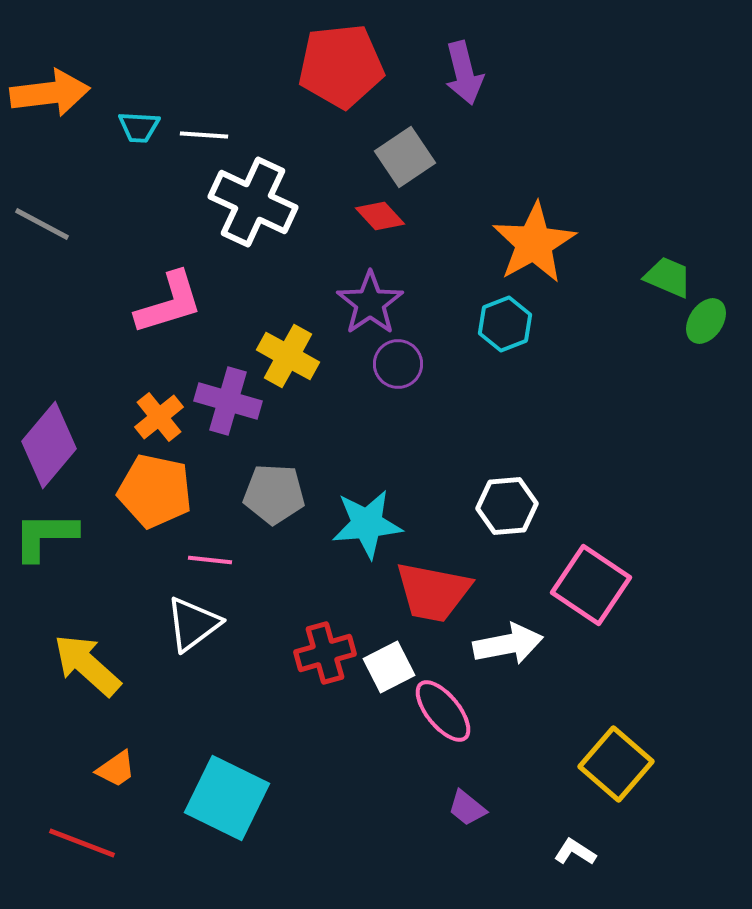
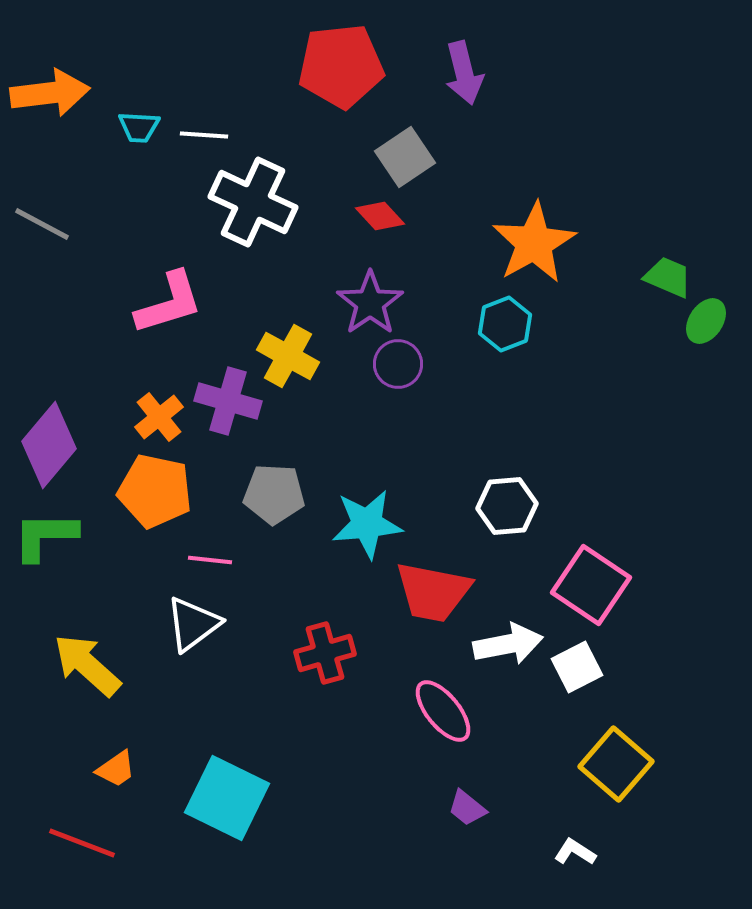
white square: moved 188 px right
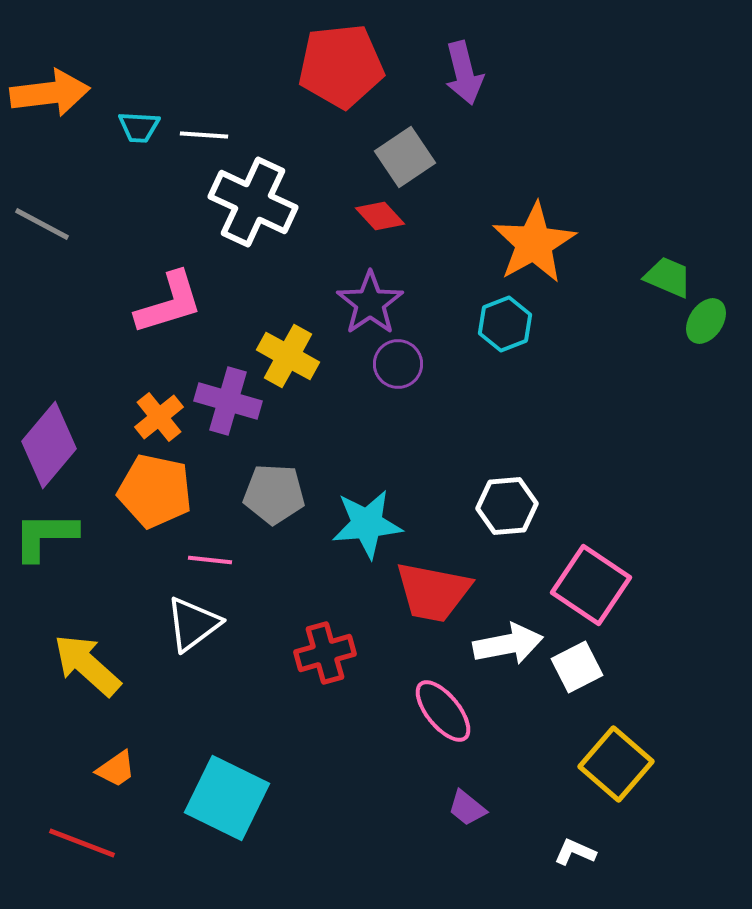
white L-shape: rotated 9 degrees counterclockwise
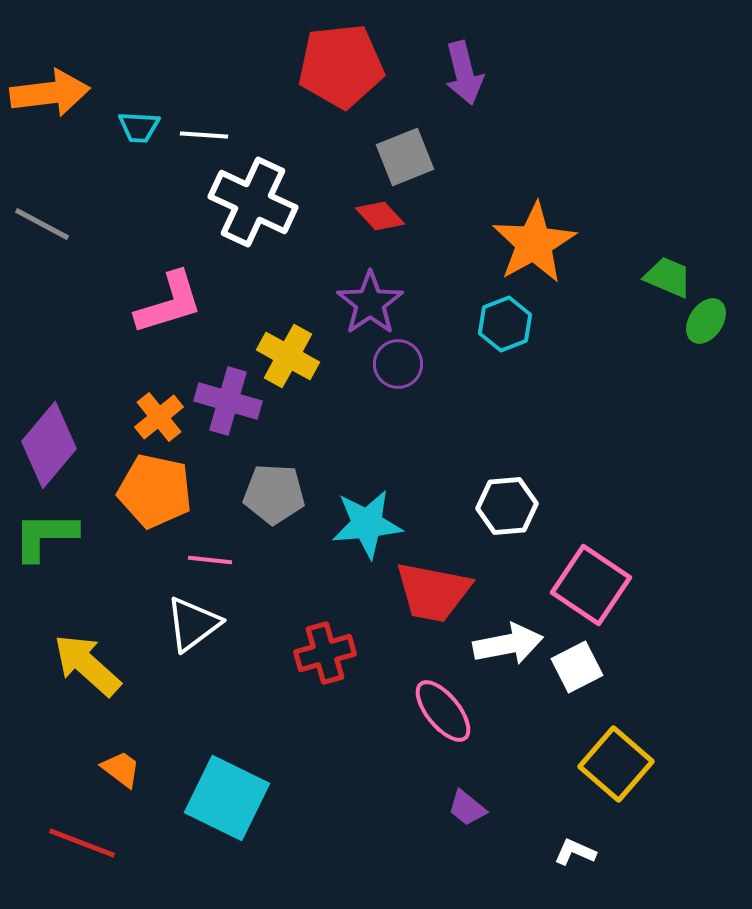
gray square: rotated 12 degrees clockwise
orange trapezoid: moved 5 px right; rotated 108 degrees counterclockwise
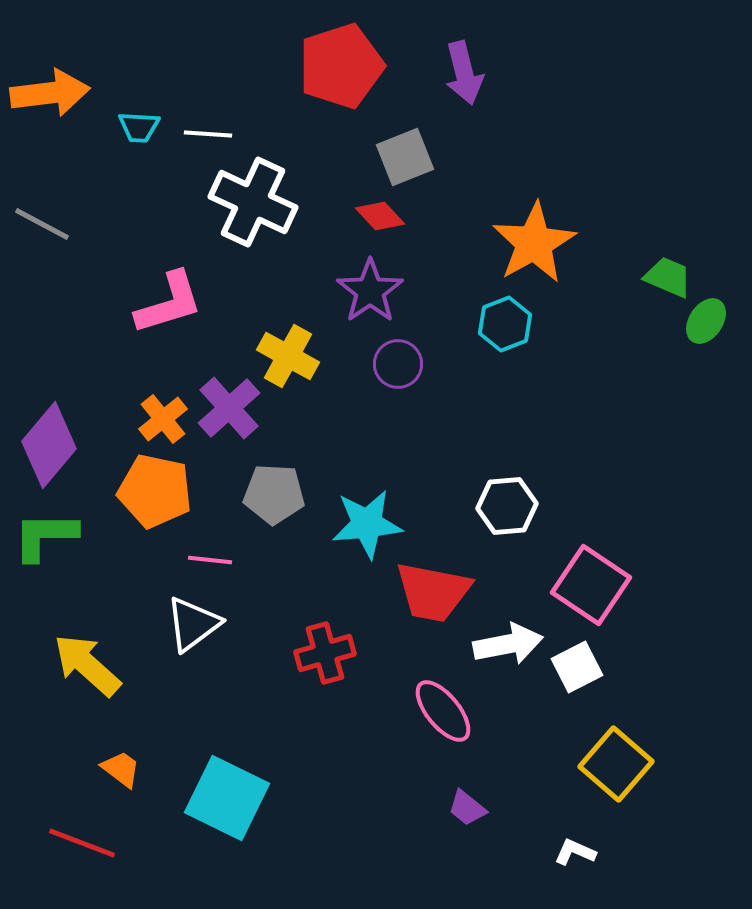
red pentagon: rotated 12 degrees counterclockwise
white line: moved 4 px right, 1 px up
purple star: moved 12 px up
purple cross: moved 1 px right, 7 px down; rotated 32 degrees clockwise
orange cross: moved 4 px right, 2 px down
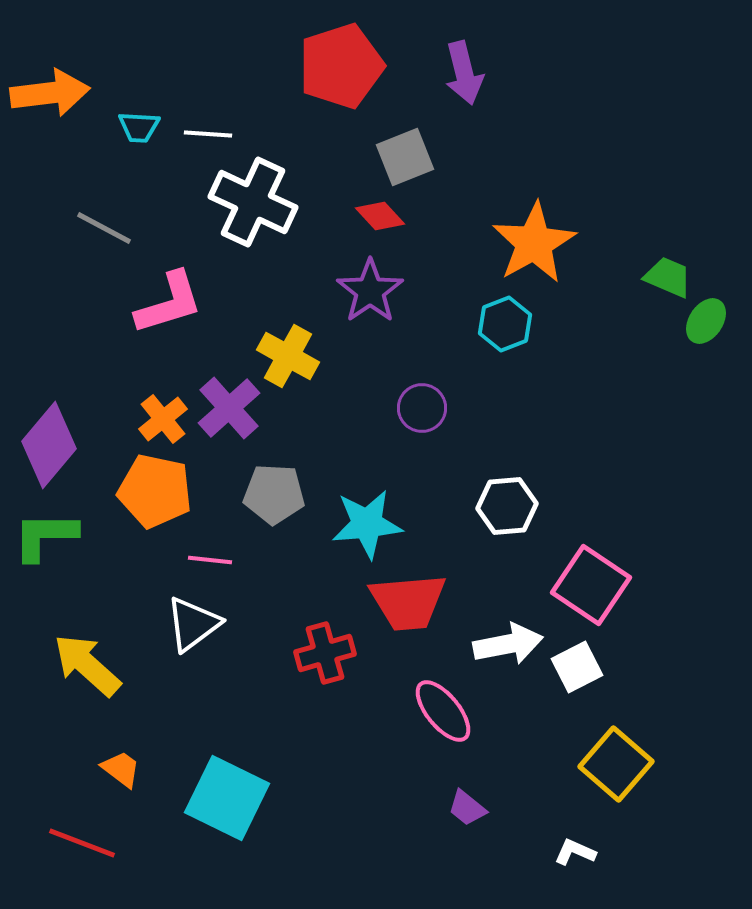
gray line: moved 62 px right, 4 px down
purple circle: moved 24 px right, 44 px down
red trapezoid: moved 25 px left, 10 px down; rotated 16 degrees counterclockwise
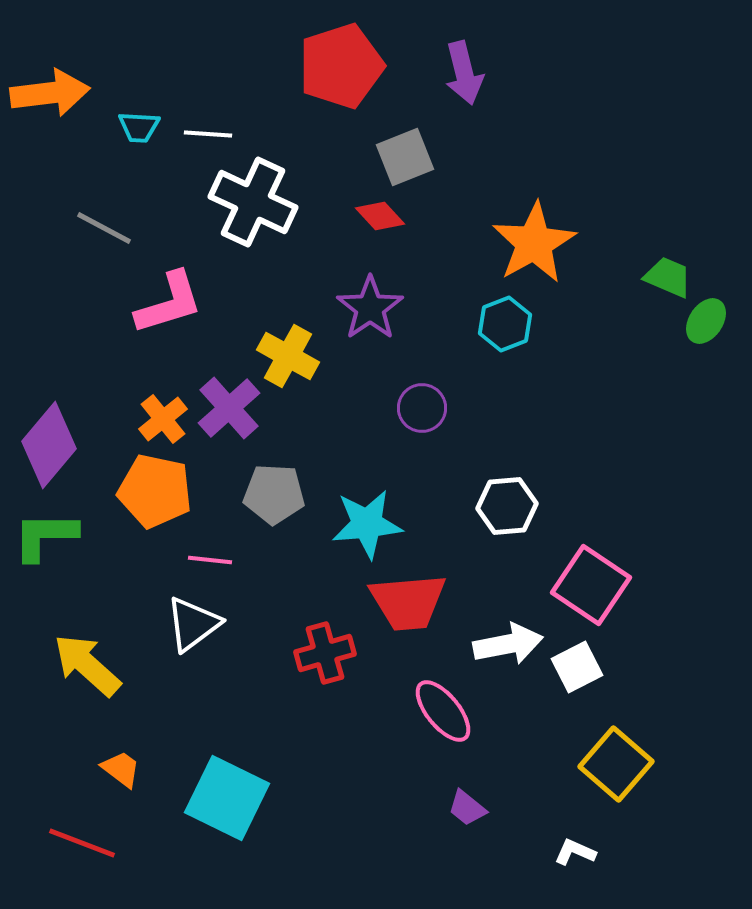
purple star: moved 17 px down
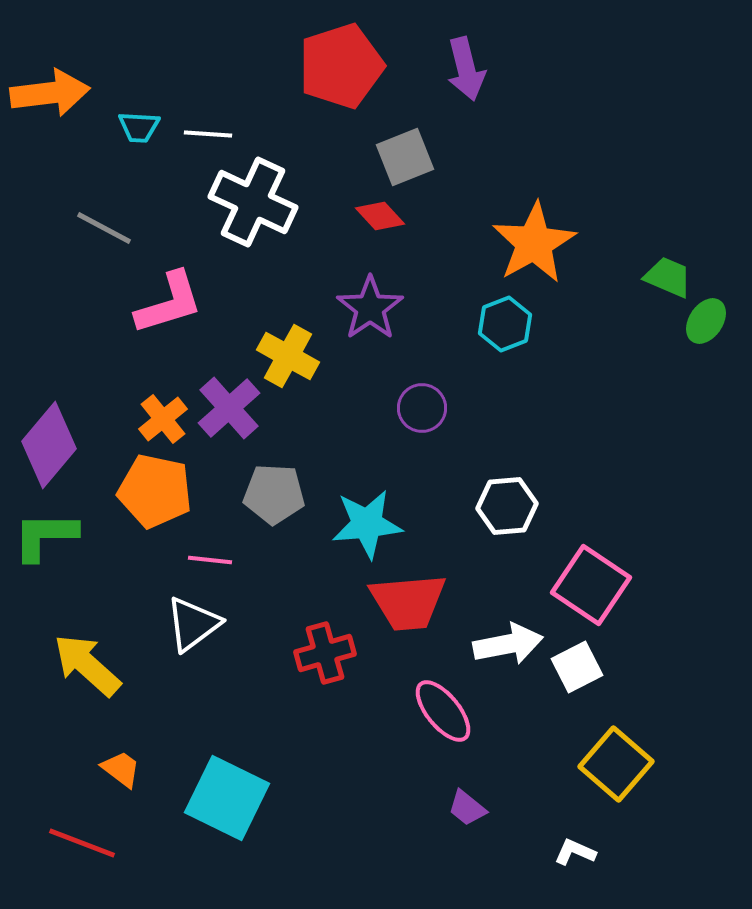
purple arrow: moved 2 px right, 4 px up
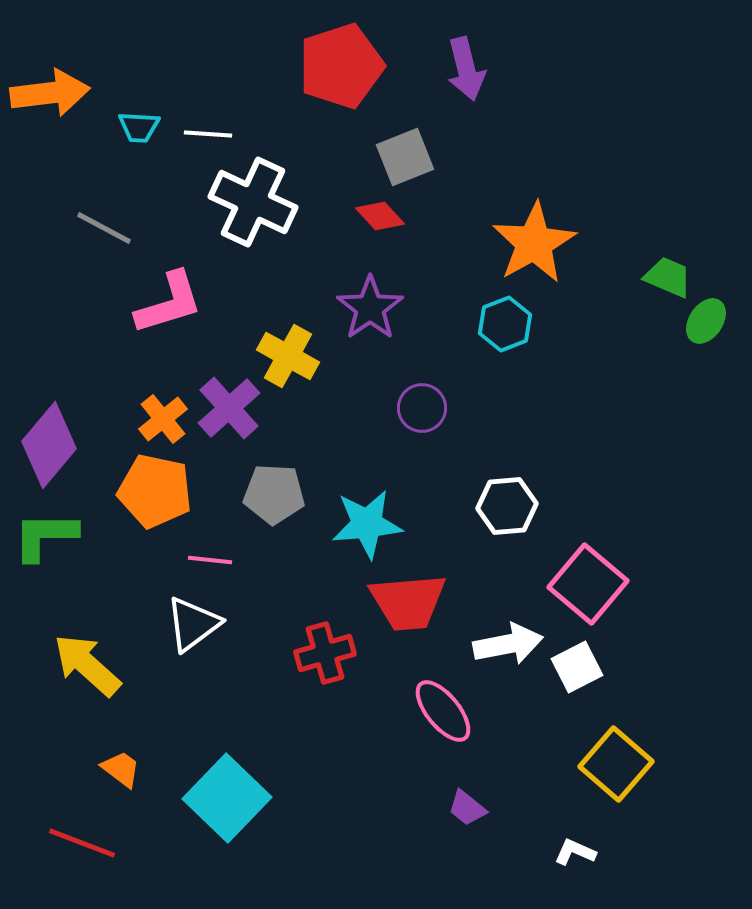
pink square: moved 3 px left, 1 px up; rotated 6 degrees clockwise
cyan square: rotated 18 degrees clockwise
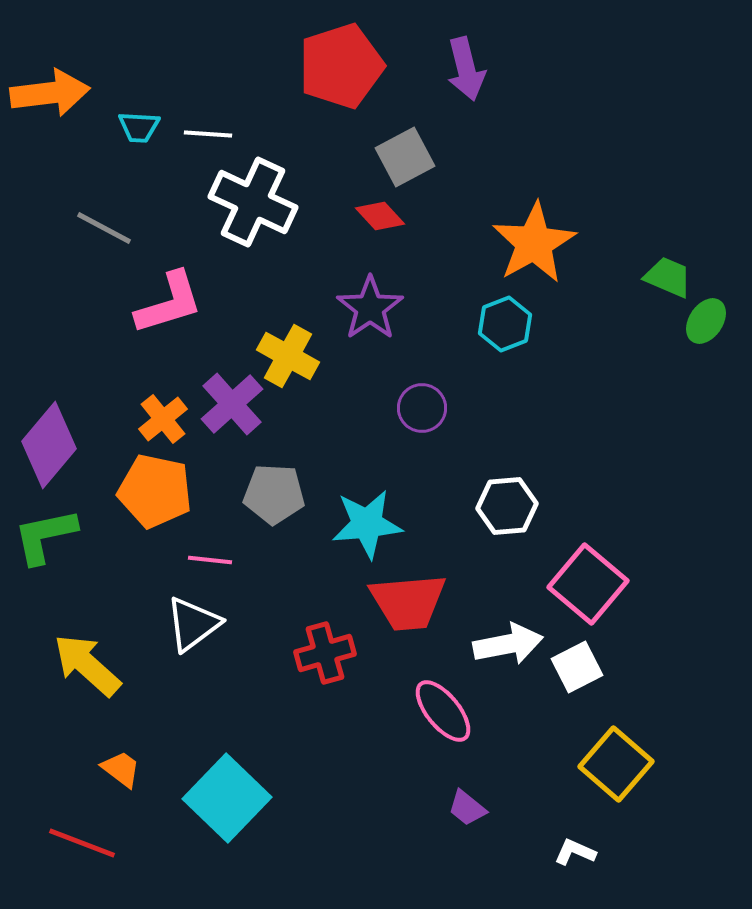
gray square: rotated 6 degrees counterclockwise
purple cross: moved 3 px right, 4 px up
green L-shape: rotated 12 degrees counterclockwise
